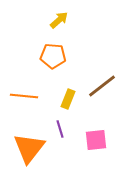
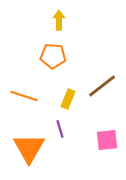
yellow arrow: rotated 48 degrees counterclockwise
orange line: rotated 12 degrees clockwise
pink square: moved 11 px right
orange triangle: rotated 8 degrees counterclockwise
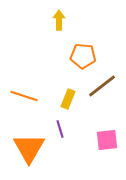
orange pentagon: moved 30 px right
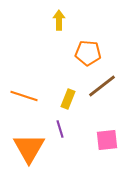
orange pentagon: moved 5 px right, 3 px up
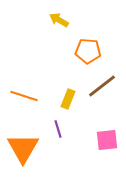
yellow arrow: rotated 60 degrees counterclockwise
orange pentagon: moved 2 px up
purple line: moved 2 px left
orange triangle: moved 6 px left
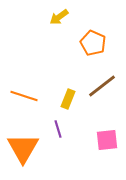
yellow arrow: moved 3 px up; rotated 66 degrees counterclockwise
orange pentagon: moved 5 px right, 8 px up; rotated 20 degrees clockwise
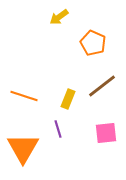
pink square: moved 1 px left, 7 px up
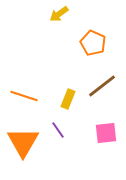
yellow arrow: moved 3 px up
purple line: moved 1 px down; rotated 18 degrees counterclockwise
orange triangle: moved 6 px up
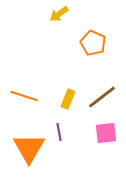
brown line: moved 11 px down
purple line: moved 1 px right, 2 px down; rotated 24 degrees clockwise
orange triangle: moved 6 px right, 6 px down
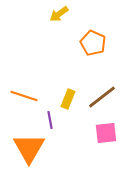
purple line: moved 9 px left, 12 px up
